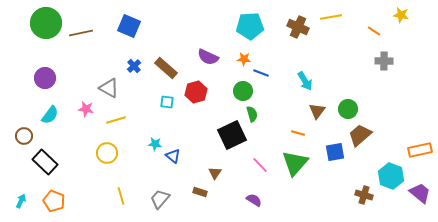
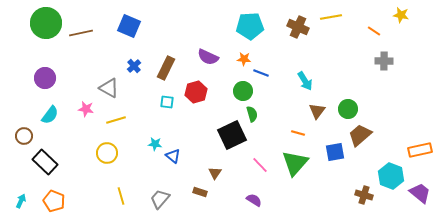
brown rectangle at (166, 68): rotated 75 degrees clockwise
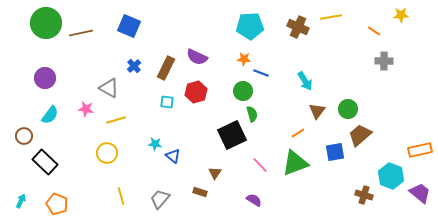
yellow star at (401, 15): rotated 14 degrees counterclockwise
purple semicircle at (208, 57): moved 11 px left
orange line at (298, 133): rotated 48 degrees counterclockwise
green triangle at (295, 163): rotated 28 degrees clockwise
orange pentagon at (54, 201): moved 3 px right, 3 px down
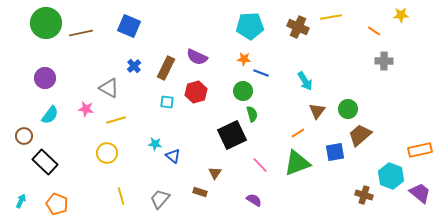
green triangle at (295, 163): moved 2 px right
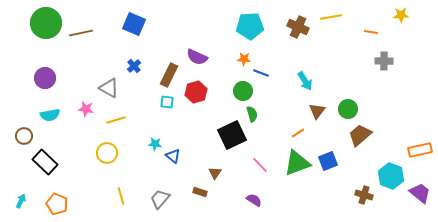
blue square at (129, 26): moved 5 px right, 2 px up
orange line at (374, 31): moved 3 px left, 1 px down; rotated 24 degrees counterclockwise
brown rectangle at (166, 68): moved 3 px right, 7 px down
cyan semicircle at (50, 115): rotated 42 degrees clockwise
blue square at (335, 152): moved 7 px left, 9 px down; rotated 12 degrees counterclockwise
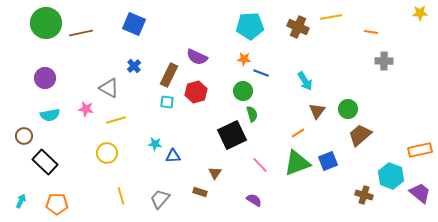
yellow star at (401, 15): moved 19 px right, 2 px up
blue triangle at (173, 156): rotated 42 degrees counterclockwise
orange pentagon at (57, 204): rotated 20 degrees counterclockwise
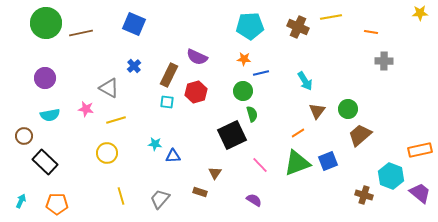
blue line at (261, 73): rotated 35 degrees counterclockwise
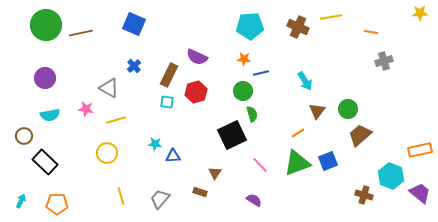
green circle at (46, 23): moved 2 px down
gray cross at (384, 61): rotated 18 degrees counterclockwise
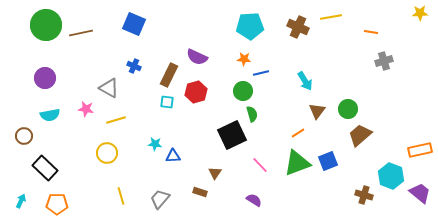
blue cross at (134, 66): rotated 24 degrees counterclockwise
black rectangle at (45, 162): moved 6 px down
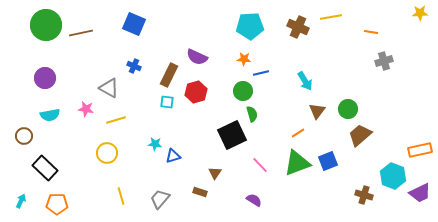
blue triangle at (173, 156): rotated 14 degrees counterclockwise
cyan hexagon at (391, 176): moved 2 px right
purple trapezoid at (420, 193): rotated 115 degrees clockwise
